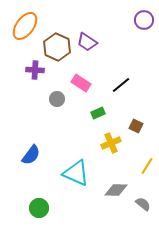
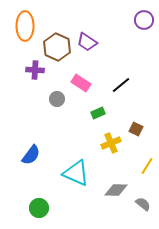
orange ellipse: rotated 36 degrees counterclockwise
brown square: moved 3 px down
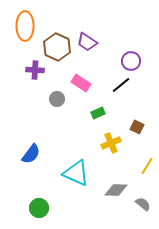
purple circle: moved 13 px left, 41 px down
brown square: moved 1 px right, 2 px up
blue semicircle: moved 1 px up
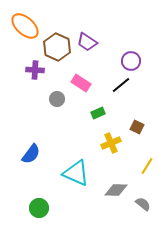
orange ellipse: rotated 48 degrees counterclockwise
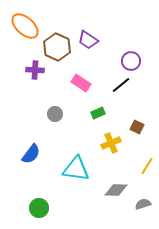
purple trapezoid: moved 1 px right, 2 px up
gray circle: moved 2 px left, 15 px down
cyan triangle: moved 4 px up; rotated 16 degrees counterclockwise
gray semicircle: rotated 56 degrees counterclockwise
